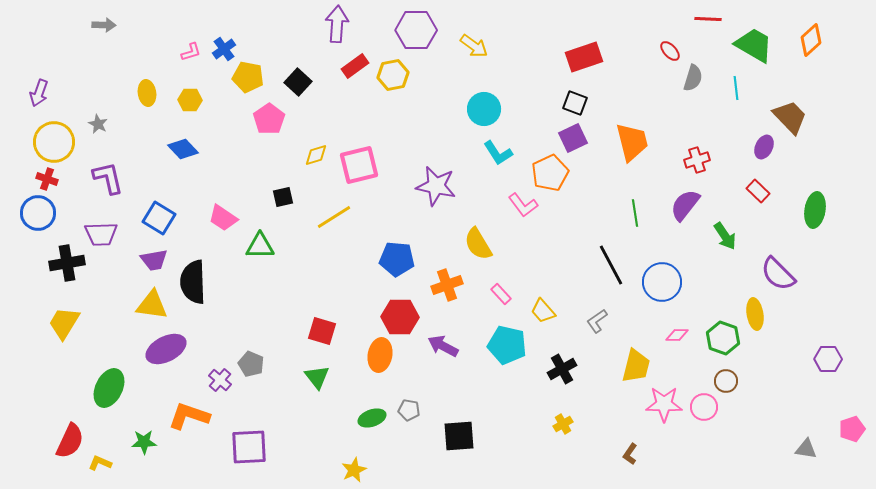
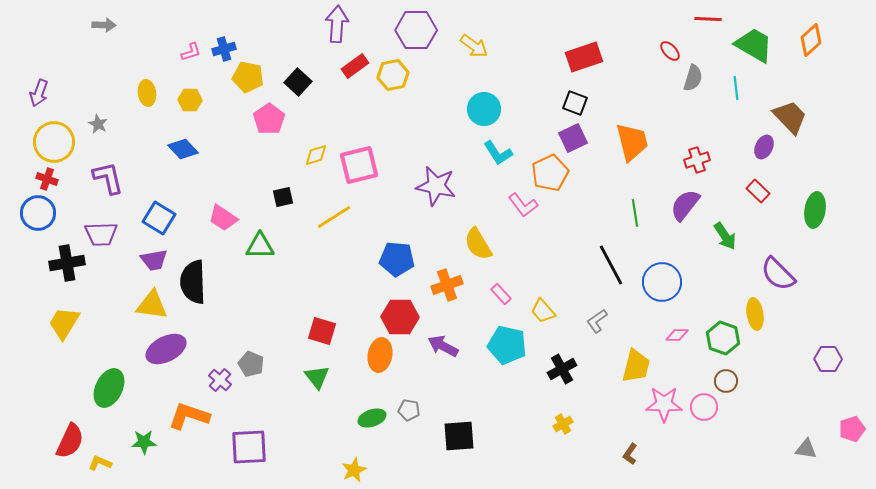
blue cross at (224, 49): rotated 20 degrees clockwise
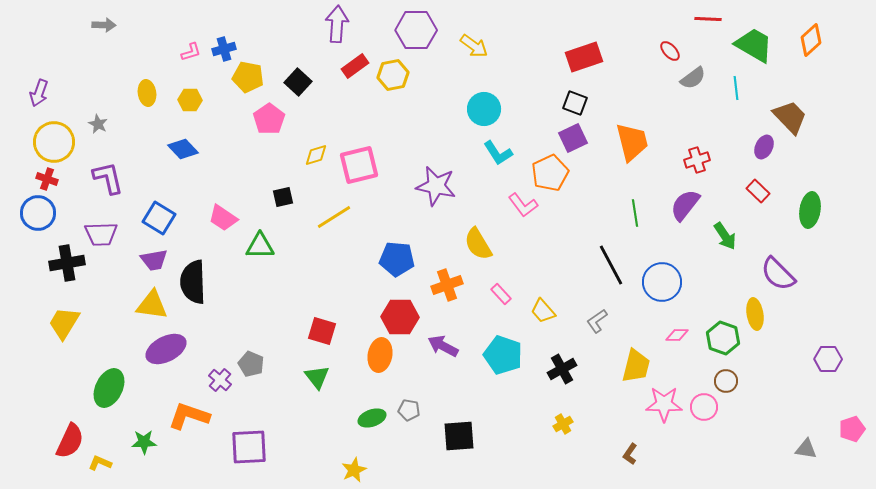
gray semicircle at (693, 78): rotated 36 degrees clockwise
green ellipse at (815, 210): moved 5 px left
cyan pentagon at (507, 345): moved 4 px left, 10 px down; rotated 6 degrees clockwise
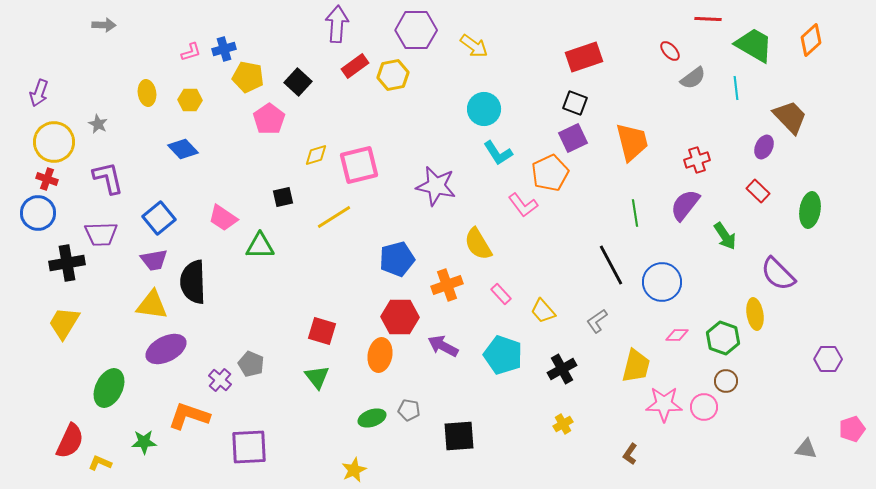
blue square at (159, 218): rotated 20 degrees clockwise
blue pentagon at (397, 259): rotated 20 degrees counterclockwise
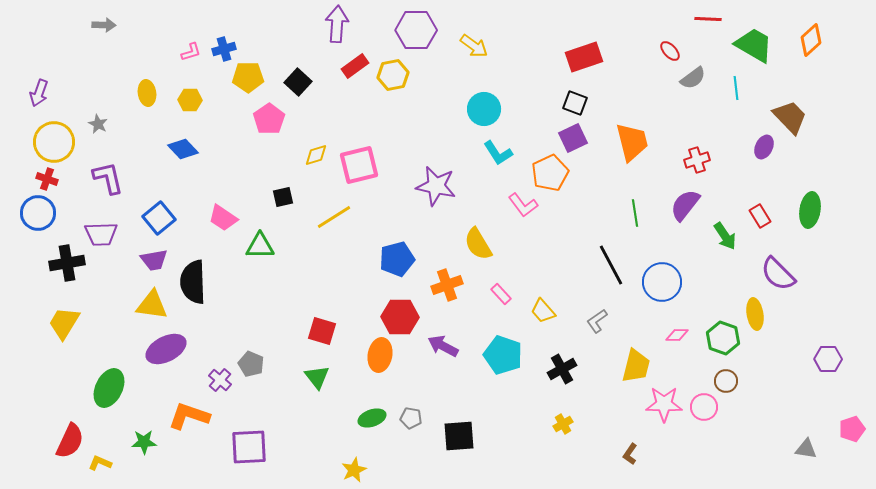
yellow pentagon at (248, 77): rotated 12 degrees counterclockwise
red rectangle at (758, 191): moved 2 px right, 25 px down; rotated 15 degrees clockwise
gray pentagon at (409, 410): moved 2 px right, 8 px down
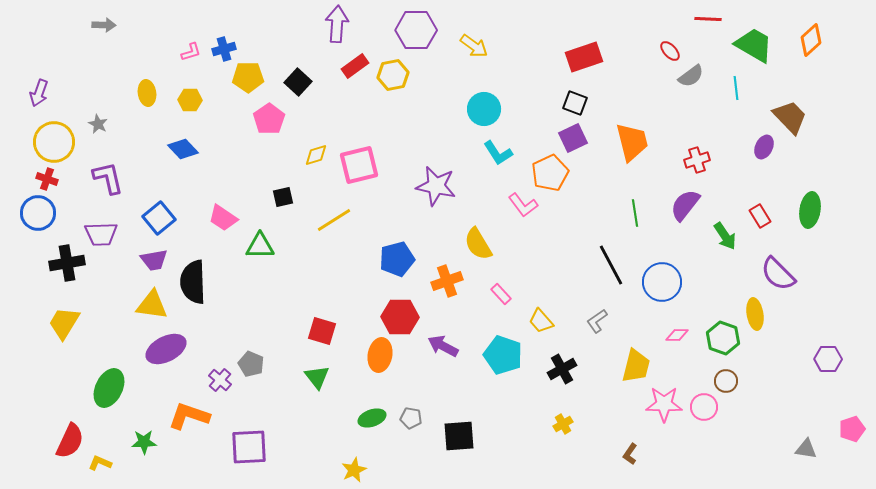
gray semicircle at (693, 78): moved 2 px left, 2 px up
yellow line at (334, 217): moved 3 px down
orange cross at (447, 285): moved 4 px up
yellow trapezoid at (543, 311): moved 2 px left, 10 px down
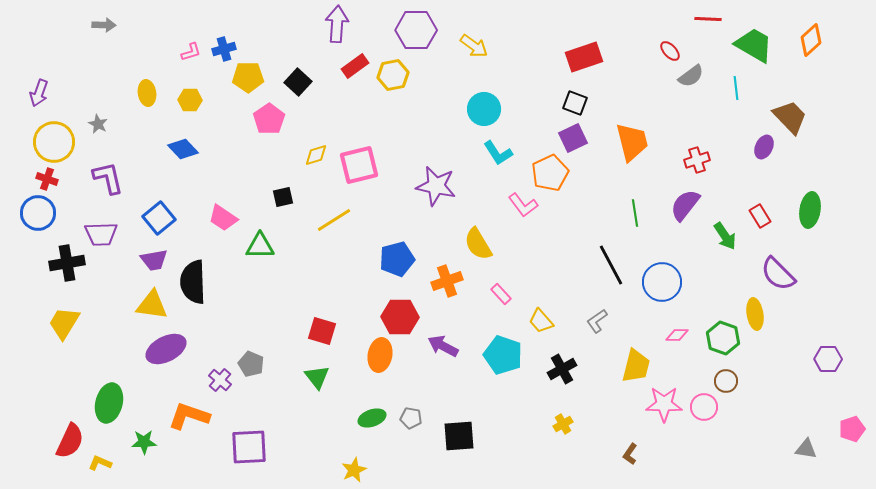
green ellipse at (109, 388): moved 15 px down; rotated 12 degrees counterclockwise
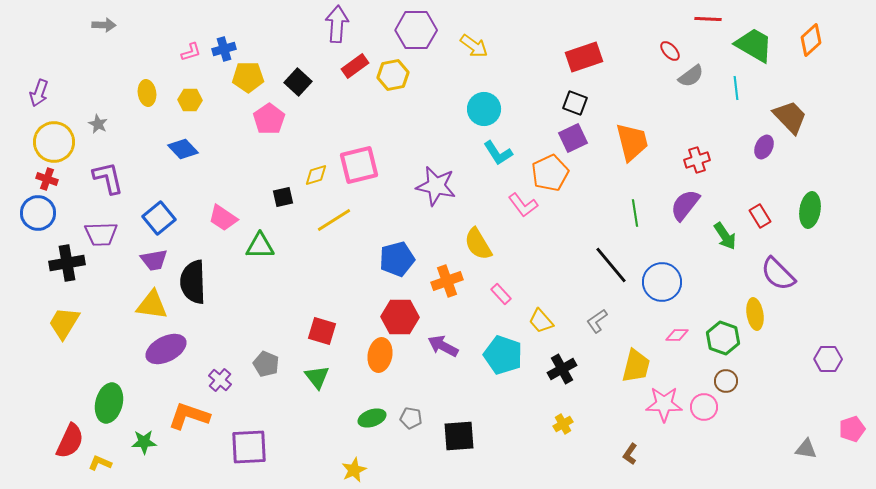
yellow diamond at (316, 155): moved 20 px down
black line at (611, 265): rotated 12 degrees counterclockwise
gray pentagon at (251, 364): moved 15 px right
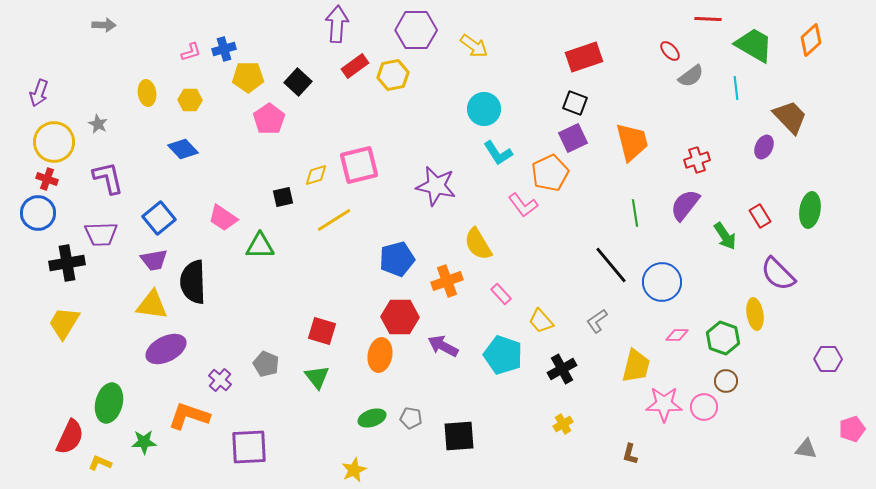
red semicircle at (70, 441): moved 4 px up
brown L-shape at (630, 454): rotated 20 degrees counterclockwise
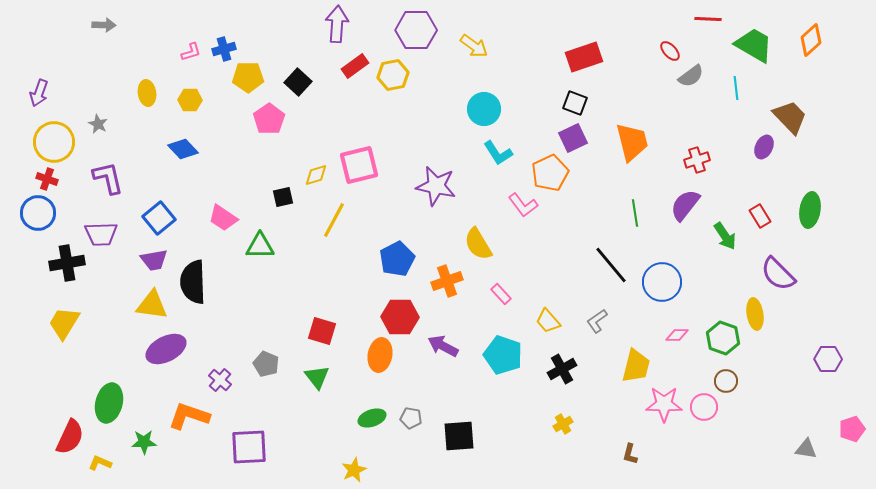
yellow line at (334, 220): rotated 30 degrees counterclockwise
blue pentagon at (397, 259): rotated 12 degrees counterclockwise
yellow trapezoid at (541, 321): moved 7 px right
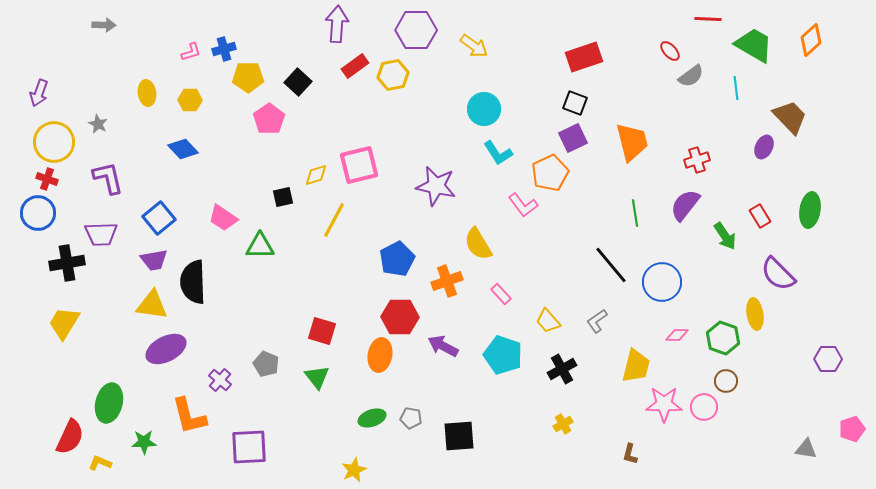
orange L-shape at (189, 416): rotated 123 degrees counterclockwise
